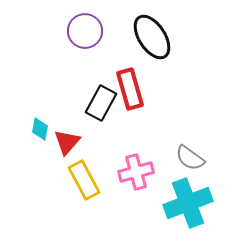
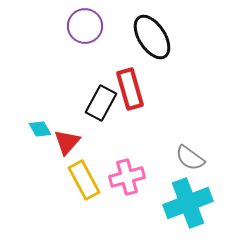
purple circle: moved 5 px up
cyan diamond: rotated 40 degrees counterclockwise
pink cross: moved 9 px left, 5 px down
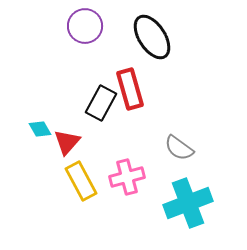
gray semicircle: moved 11 px left, 10 px up
yellow rectangle: moved 3 px left, 1 px down
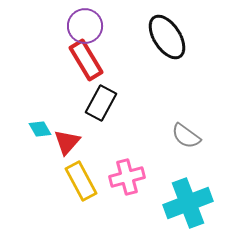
black ellipse: moved 15 px right
red rectangle: moved 44 px left, 29 px up; rotated 15 degrees counterclockwise
gray semicircle: moved 7 px right, 12 px up
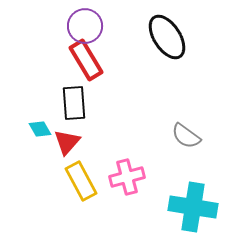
black rectangle: moved 27 px left; rotated 32 degrees counterclockwise
cyan cross: moved 5 px right, 4 px down; rotated 30 degrees clockwise
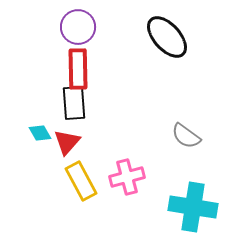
purple circle: moved 7 px left, 1 px down
black ellipse: rotated 9 degrees counterclockwise
red rectangle: moved 8 px left, 9 px down; rotated 30 degrees clockwise
cyan diamond: moved 4 px down
